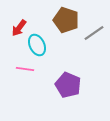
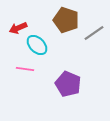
red arrow: moved 1 px left; rotated 30 degrees clockwise
cyan ellipse: rotated 20 degrees counterclockwise
purple pentagon: moved 1 px up
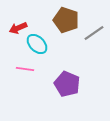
cyan ellipse: moved 1 px up
purple pentagon: moved 1 px left
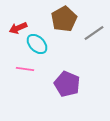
brown pentagon: moved 2 px left, 1 px up; rotated 25 degrees clockwise
